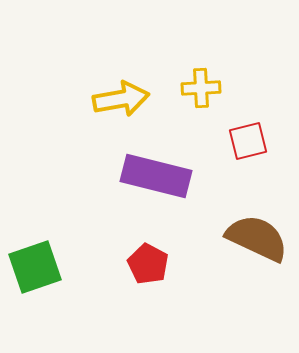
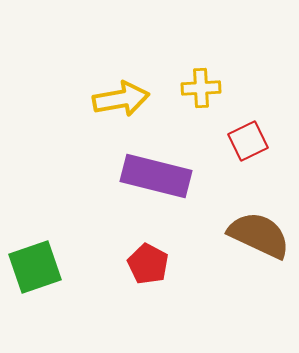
red square: rotated 12 degrees counterclockwise
brown semicircle: moved 2 px right, 3 px up
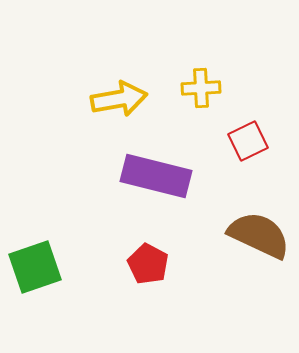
yellow arrow: moved 2 px left
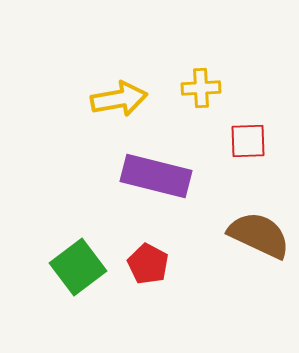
red square: rotated 24 degrees clockwise
green square: moved 43 px right; rotated 18 degrees counterclockwise
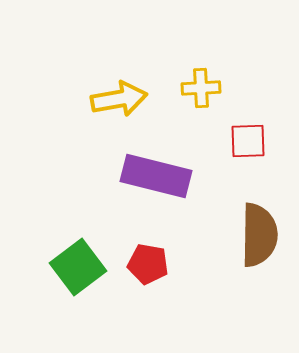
brown semicircle: rotated 66 degrees clockwise
red pentagon: rotated 18 degrees counterclockwise
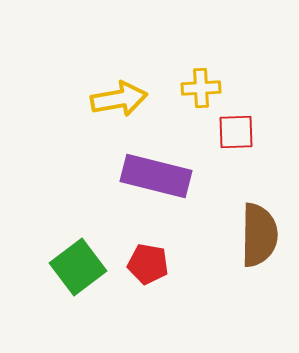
red square: moved 12 px left, 9 px up
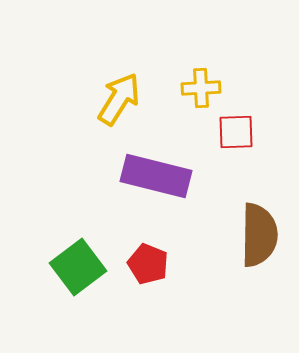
yellow arrow: rotated 48 degrees counterclockwise
red pentagon: rotated 12 degrees clockwise
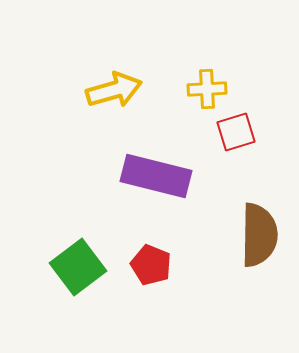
yellow cross: moved 6 px right, 1 px down
yellow arrow: moved 5 px left, 9 px up; rotated 42 degrees clockwise
red square: rotated 15 degrees counterclockwise
red pentagon: moved 3 px right, 1 px down
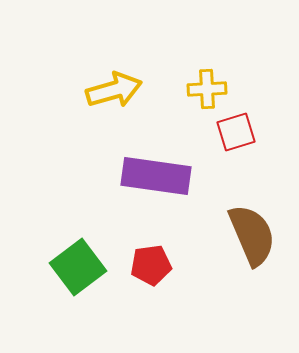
purple rectangle: rotated 6 degrees counterclockwise
brown semicircle: moved 7 px left; rotated 24 degrees counterclockwise
red pentagon: rotated 30 degrees counterclockwise
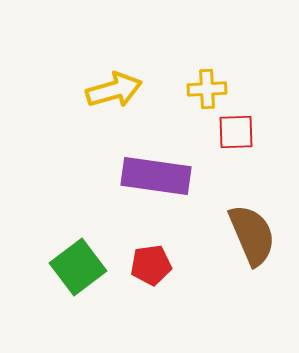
red square: rotated 15 degrees clockwise
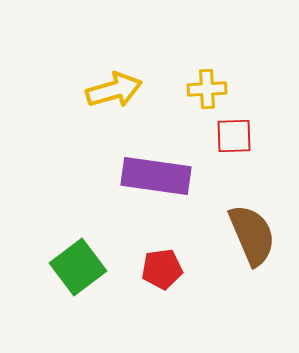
red square: moved 2 px left, 4 px down
red pentagon: moved 11 px right, 4 px down
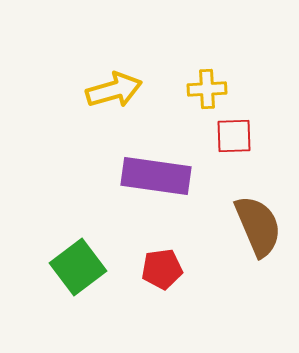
brown semicircle: moved 6 px right, 9 px up
